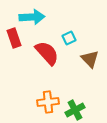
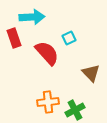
brown triangle: moved 1 px right, 14 px down
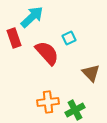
cyan arrow: rotated 40 degrees counterclockwise
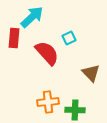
red rectangle: rotated 24 degrees clockwise
green cross: rotated 30 degrees clockwise
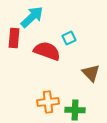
red semicircle: moved 2 px up; rotated 28 degrees counterclockwise
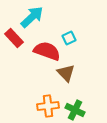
red rectangle: rotated 48 degrees counterclockwise
brown triangle: moved 25 px left
orange cross: moved 4 px down
green cross: rotated 24 degrees clockwise
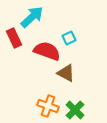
red rectangle: rotated 18 degrees clockwise
brown triangle: rotated 18 degrees counterclockwise
orange cross: rotated 25 degrees clockwise
green cross: rotated 18 degrees clockwise
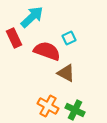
orange cross: rotated 10 degrees clockwise
green cross: rotated 18 degrees counterclockwise
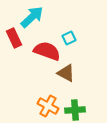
green cross: rotated 30 degrees counterclockwise
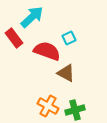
red rectangle: rotated 12 degrees counterclockwise
green cross: rotated 12 degrees counterclockwise
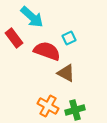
cyan arrow: rotated 85 degrees clockwise
